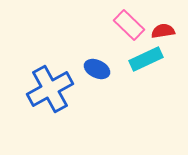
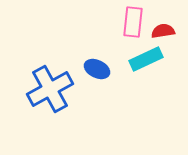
pink rectangle: moved 4 px right, 3 px up; rotated 52 degrees clockwise
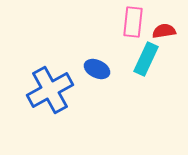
red semicircle: moved 1 px right
cyan rectangle: rotated 40 degrees counterclockwise
blue cross: moved 1 px down
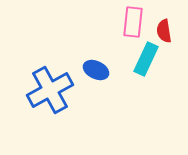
red semicircle: rotated 90 degrees counterclockwise
blue ellipse: moved 1 px left, 1 px down
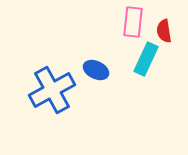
blue cross: moved 2 px right
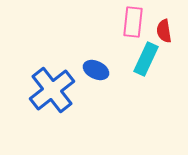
blue cross: rotated 9 degrees counterclockwise
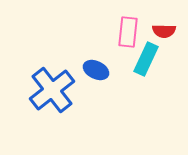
pink rectangle: moved 5 px left, 10 px down
red semicircle: rotated 80 degrees counterclockwise
